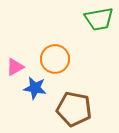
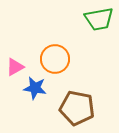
brown pentagon: moved 3 px right, 1 px up
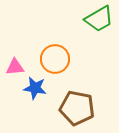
green trapezoid: rotated 20 degrees counterclockwise
pink triangle: rotated 24 degrees clockwise
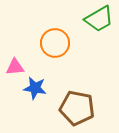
orange circle: moved 16 px up
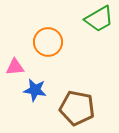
orange circle: moved 7 px left, 1 px up
blue star: moved 2 px down
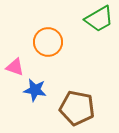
pink triangle: rotated 24 degrees clockwise
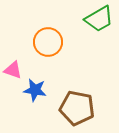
pink triangle: moved 2 px left, 3 px down
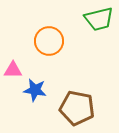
green trapezoid: rotated 16 degrees clockwise
orange circle: moved 1 px right, 1 px up
pink triangle: rotated 18 degrees counterclockwise
